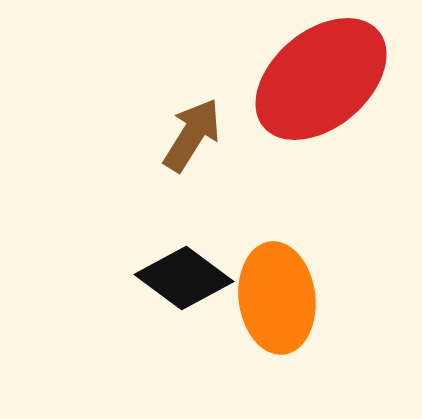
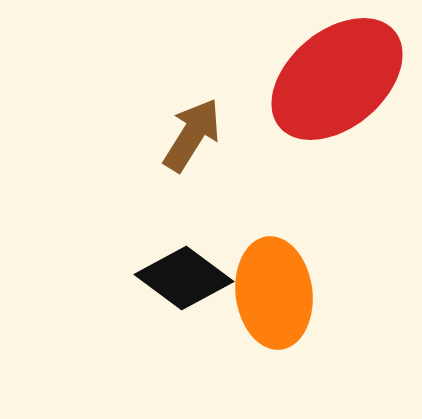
red ellipse: moved 16 px right
orange ellipse: moved 3 px left, 5 px up
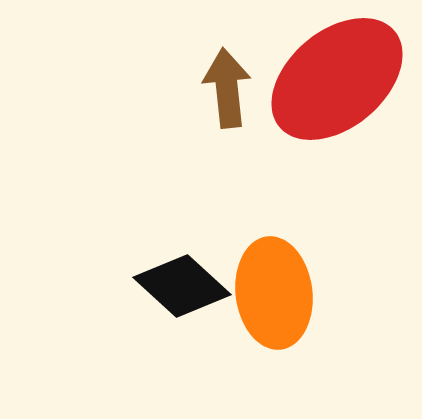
brown arrow: moved 35 px right, 47 px up; rotated 38 degrees counterclockwise
black diamond: moved 2 px left, 8 px down; rotated 6 degrees clockwise
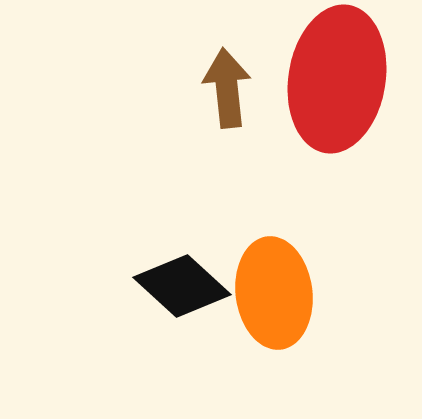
red ellipse: rotated 41 degrees counterclockwise
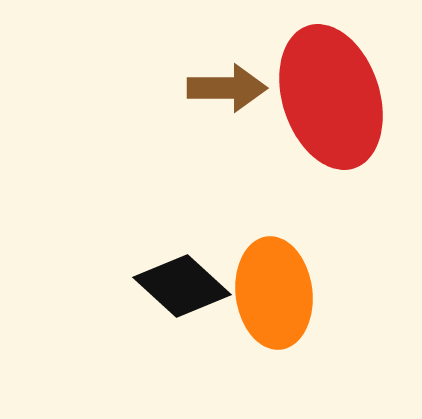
red ellipse: moved 6 px left, 18 px down; rotated 27 degrees counterclockwise
brown arrow: rotated 96 degrees clockwise
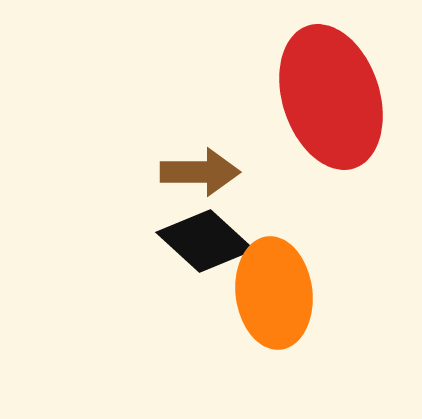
brown arrow: moved 27 px left, 84 px down
black diamond: moved 23 px right, 45 px up
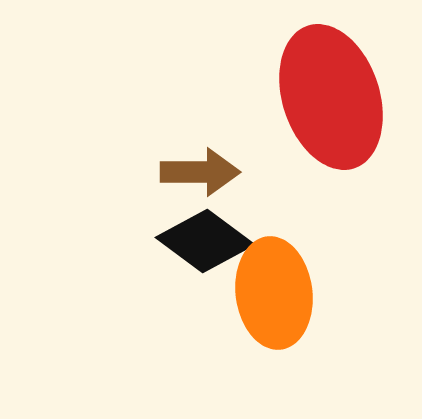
black diamond: rotated 6 degrees counterclockwise
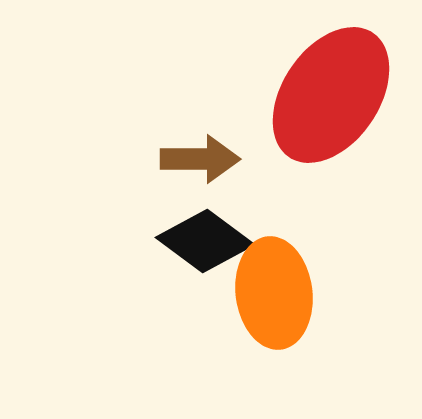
red ellipse: moved 2 px up; rotated 52 degrees clockwise
brown arrow: moved 13 px up
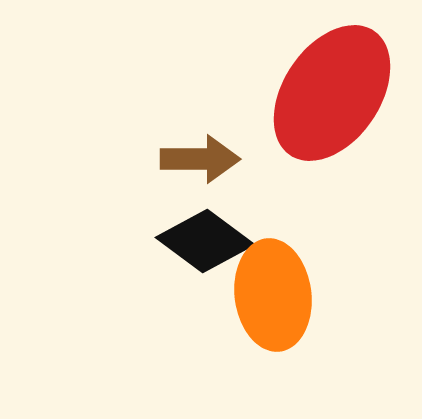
red ellipse: moved 1 px right, 2 px up
orange ellipse: moved 1 px left, 2 px down
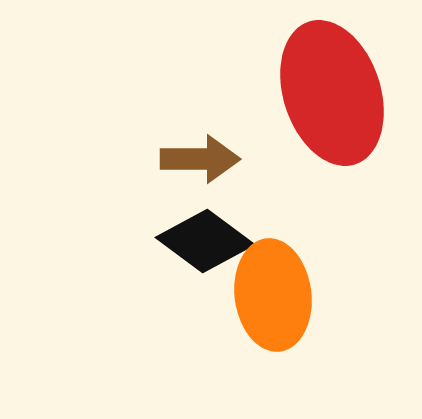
red ellipse: rotated 52 degrees counterclockwise
